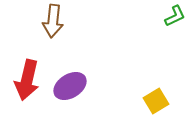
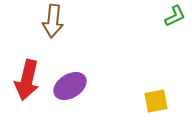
yellow square: rotated 20 degrees clockwise
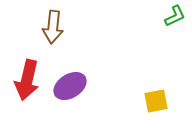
brown arrow: moved 6 px down
